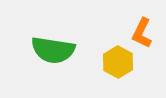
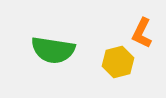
yellow hexagon: rotated 16 degrees clockwise
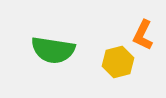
orange L-shape: moved 1 px right, 2 px down
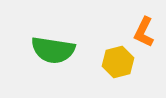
orange L-shape: moved 1 px right, 3 px up
